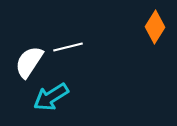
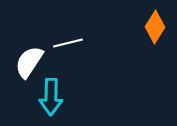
white line: moved 4 px up
cyan arrow: rotated 57 degrees counterclockwise
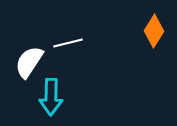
orange diamond: moved 1 px left, 4 px down
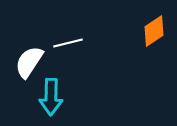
orange diamond: rotated 24 degrees clockwise
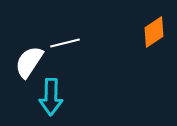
orange diamond: moved 1 px down
white line: moved 3 px left
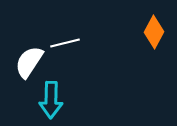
orange diamond: rotated 28 degrees counterclockwise
cyan arrow: moved 3 px down
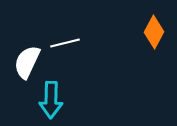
white semicircle: moved 2 px left; rotated 8 degrees counterclockwise
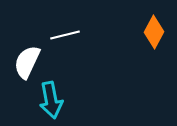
white line: moved 8 px up
cyan arrow: rotated 12 degrees counterclockwise
